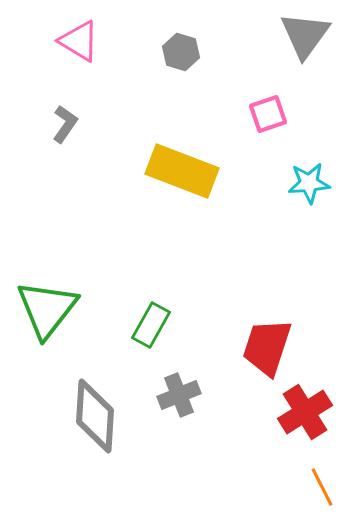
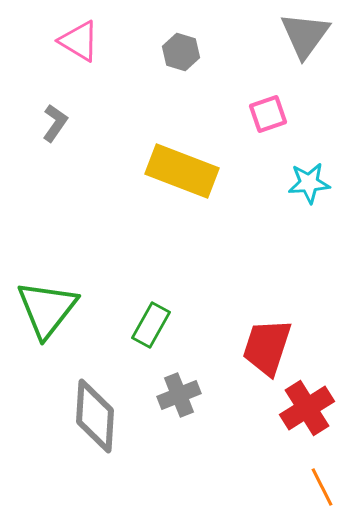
gray L-shape: moved 10 px left, 1 px up
red cross: moved 2 px right, 4 px up
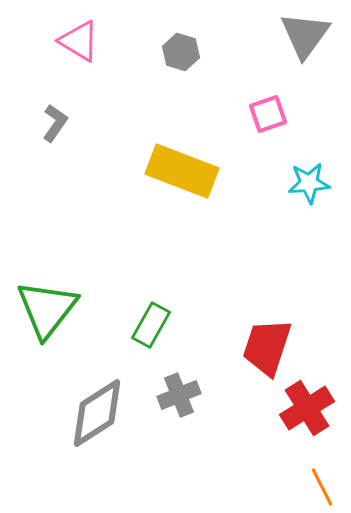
gray diamond: moved 2 px right, 3 px up; rotated 54 degrees clockwise
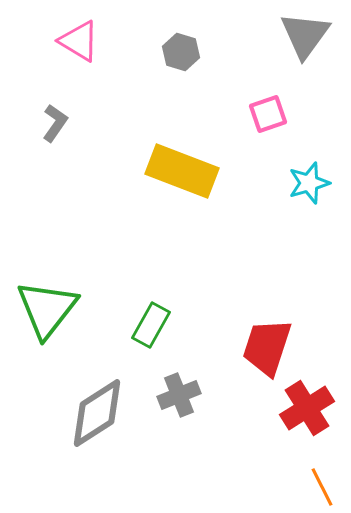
cyan star: rotated 12 degrees counterclockwise
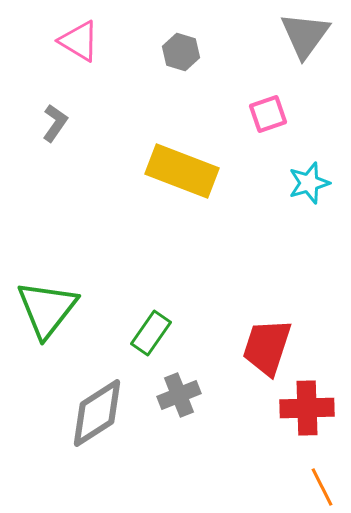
green rectangle: moved 8 px down; rotated 6 degrees clockwise
red cross: rotated 30 degrees clockwise
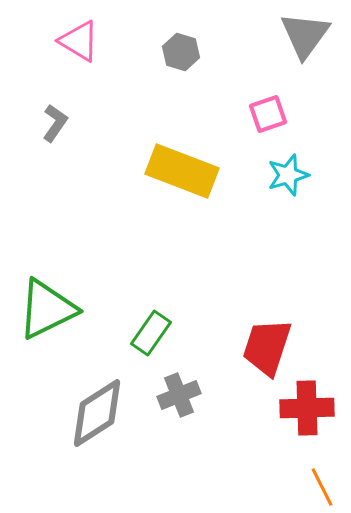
cyan star: moved 21 px left, 8 px up
green triangle: rotated 26 degrees clockwise
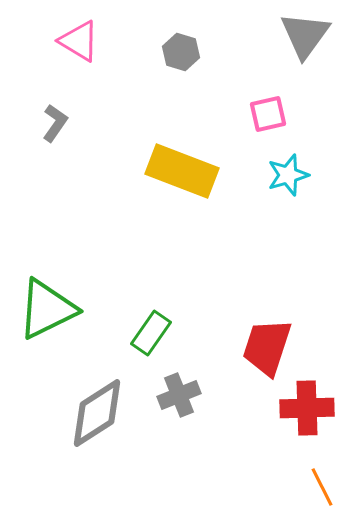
pink square: rotated 6 degrees clockwise
